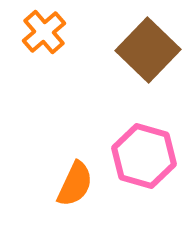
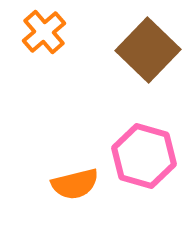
orange semicircle: rotated 51 degrees clockwise
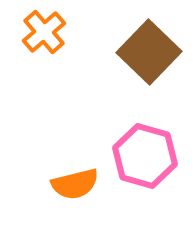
brown square: moved 1 px right, 2 px down
pink hexagon: moved 1 px right
